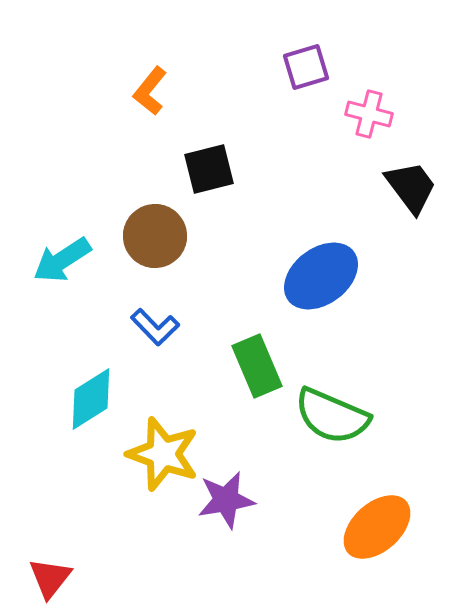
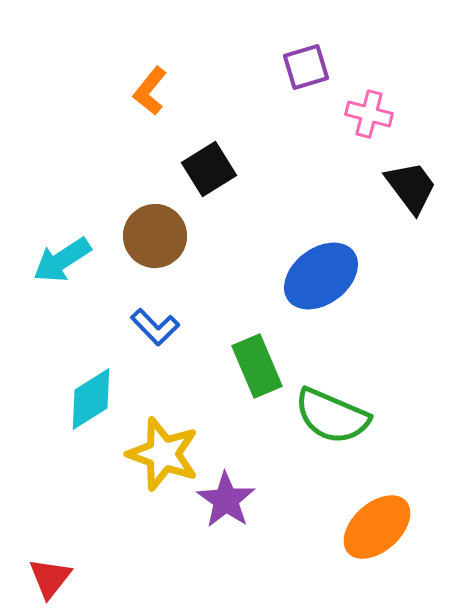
black square: rotated 18 degrees counterclockwise
purple star: rotated 28 degrees counterclockwise
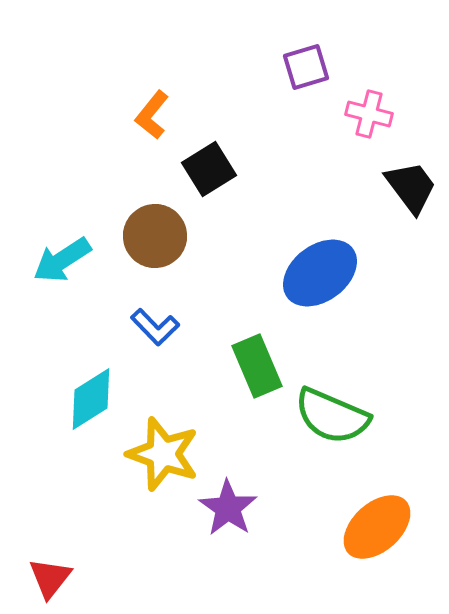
orange L-shape: moved 2 px right, 24 px down
blue ellipse: moved 1 px left, 3 px up
purple star: moved 2 px right, 8 px down
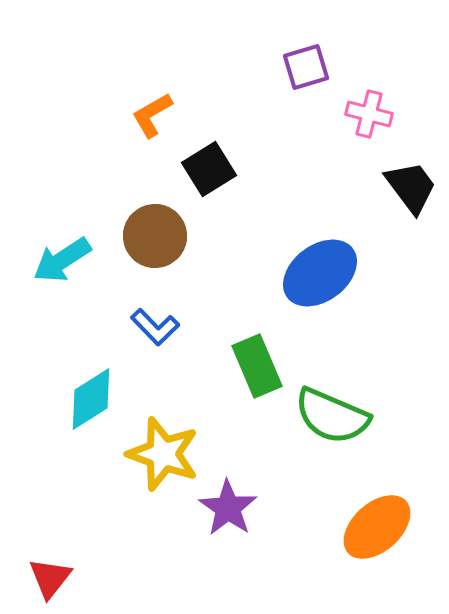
orange L-shape: rotated 21 degrees clockwise
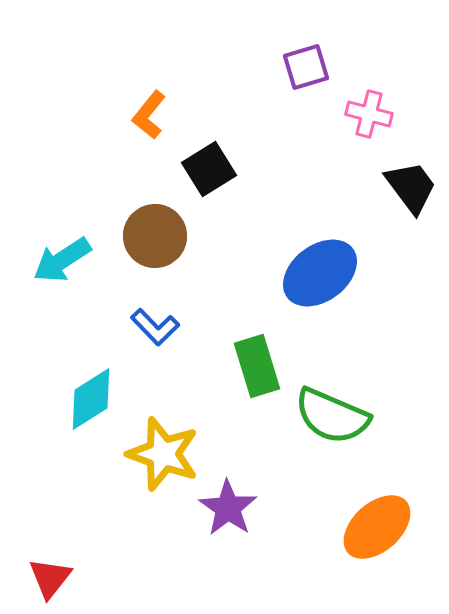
orange L-shape: moved 3 px left; rotated 21 degrees counterclockwise
green rectangle: rotated 6 degrees clockwise
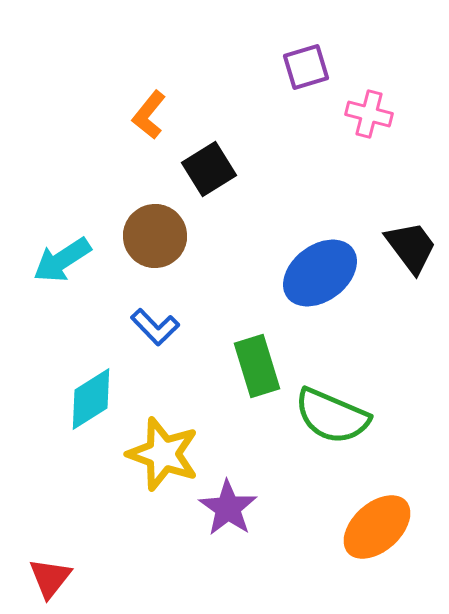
black trapezoid: moved 60 px down
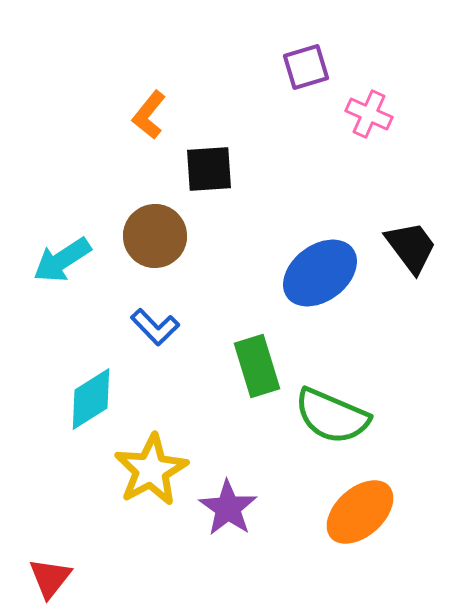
pink cross: rotated 9 degrees clockwise
black square: rotated 28 degrees clockwise
yellow star: moved 12 px left, 16 px down; rotated 24 degrees clockwise
orange ellipse: moved 17 px left, 15 px up
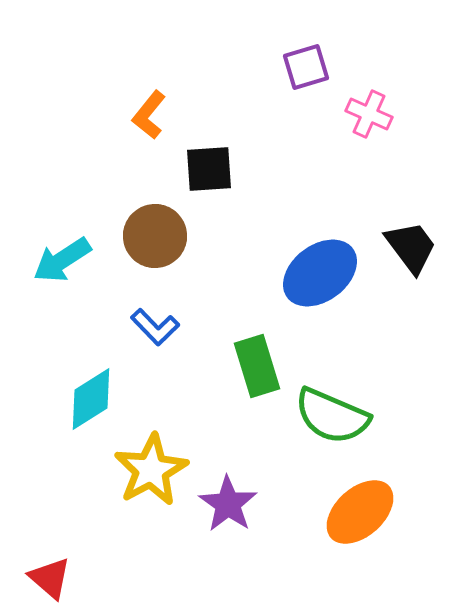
purple star: moved 4 px up
red triangle: rotated 27 degrees counterclockwise
